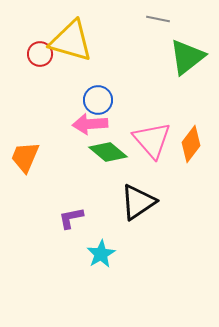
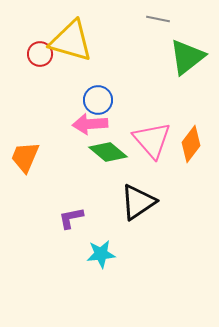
cyan star: rotated 24 degrees clockwise
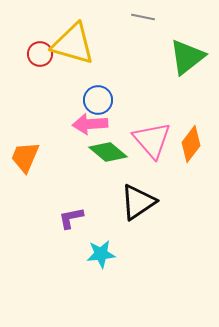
gray line: moved 15 px left, 2 px up
yellow triangle: moved 2 px right, 3 px down
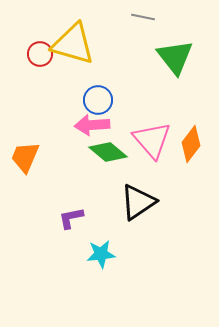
green triangle: moved 12 px left; rotated 30 degrees counterclockwise
pink arrow: moved 2 px right, 1 px down
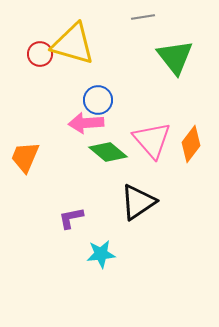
gray line: rotated 20 degrees counterclockwise
pink arrow: moved 6 px left, 2 px up
